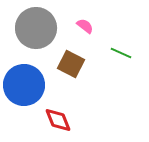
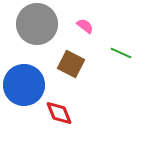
gray circle: moved 1 px right, 4 px up
red diamond: moved 1 px right, 7 px up
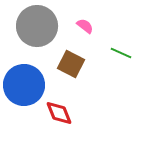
gray circle: moved 2 px down
